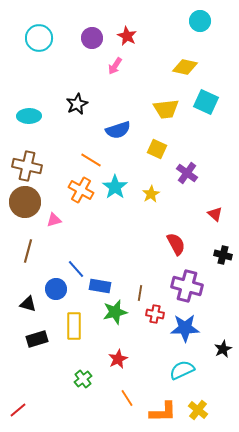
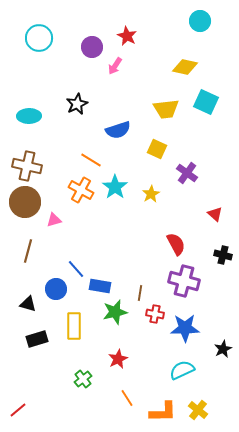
purple circle at (92, 38): moved 9 px down
purple cross at (187, 286): moved 3 px left, 5 px up
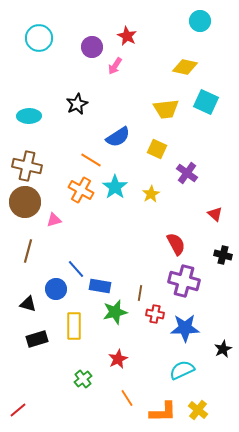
blue semicircle at (118, 130): moved 7 px down; rotated 15 degrees counterclockwise
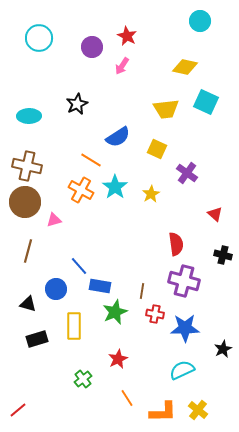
pink arrow at (115, 66): moved 7 px right
red semicircle at (176, 244): rotated 20 degrees clockwise
blue line at (76, 269): moved 3 px right, 3 px up
brown line at (140, 293): moved 2 px right, 2 px up
green star at (115, 312): rotated 10 degrees counterclockwise
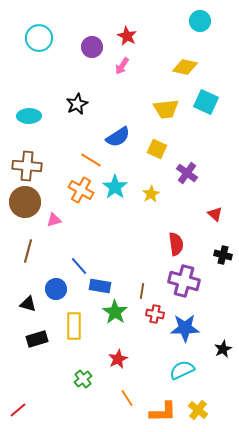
brown cross at (27, 166): rotated 8 degrees counterclockwise
green star at (115, 312): rotated 15 degrees counterclockwise
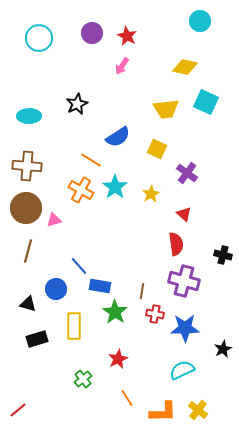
purple circle at (92, 47): moved 14 px up
brown circle at (25, 202): moved 1 px right, 6 px down
red triangle at (215, 214): moved 31 px left
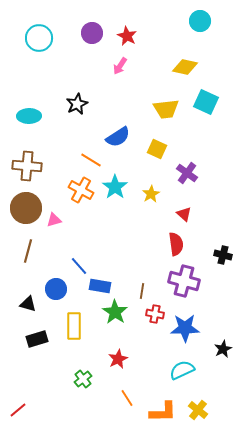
pink arrow at (122, 66): moved 2 px left
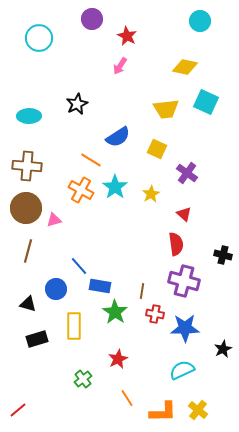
purple circle at (92, 33): moved 14 px up
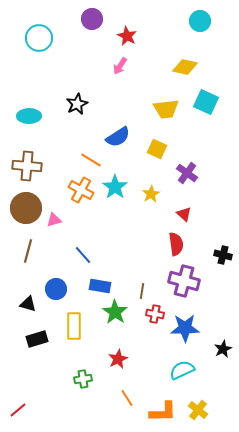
blue line at (79, 266): moved 4 px right, 11 px up
green cross at (83, 379): rotated 30 degrees clockwise
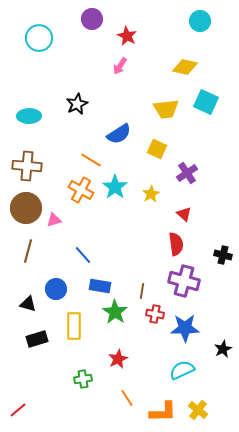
blue semicircle at (118, 137): moved 1 px right, 3 px up
purple cross at (187, 173): rotated 20 degrees clockwise
